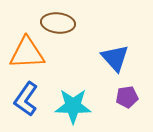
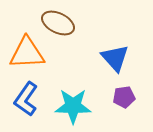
brown ellipse: rotated 20 degrees clockwise
purple pentagon: moved 3 px left
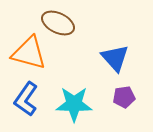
orange triangle: moved 2 px right; rotated 18 degrees clockwise
cyan star: moved 1 px right, 2 px up
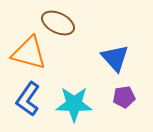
blue L-shape: moved 2 px right
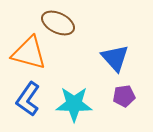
purple pentagon: moved 1 px up
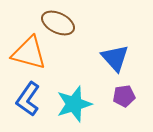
cyan star: rotated 18 degrees counterclockwise
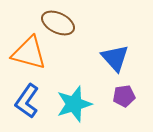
blue L-shape: moved 1 px left, 2 px down
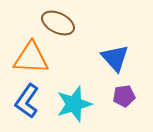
orange triangle: moved 2 px right, 5 px down; rotated 12 degrees counterclockwise
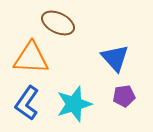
blue L-shape: moved 2 px down
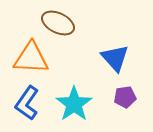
purple pentagon: moved 1 px right, 1 px down
cyan star: rotated 18 degrees counterclockwise
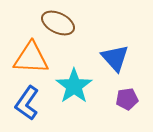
purple pentagon: moved 2 px right, 2 px down
cyan star: moved 18 px up
